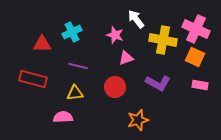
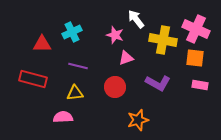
orange square: moved 1 px down; rotated 18 degrees counterclockwise
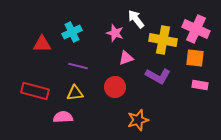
pink star: moved 2 px up
red rectangle: moved 2 px right, 12 px down
purple L-shape: moved 7 px up
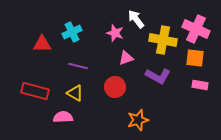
yellow triangle: rotated 36 degrees clockwise
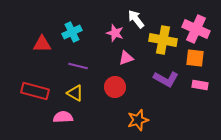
purple L-shape: moved 8 px right, 3 px down
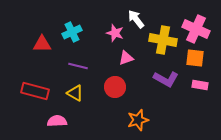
pink semicircle: moved 6 px left, 4 px down
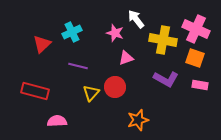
red triangle: rotated 42 degrees counterclockwise
orange square: rotated 12 degrees clockwise
yellow triangle: moved 16 px right; rotated 42 degrees clockwise
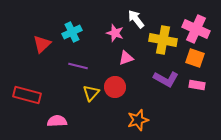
pink rectangle: moved 3 px left
red rectangle: moved 8 px left, 4 px down
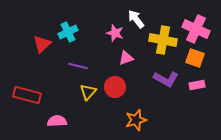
cyan cross: moved 4 px left
pink rectangle: rotated 21 degrees counterclockwise
yellow triangle: moved 3 px left, 1 px up
orange star: moved 2 px left
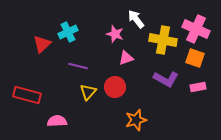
pink star: moved 1 px down
pink rectangle: moved 1 px right, 2 px down
